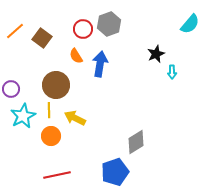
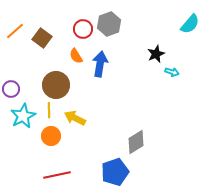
cyan arrow: rotated 72 degrees counterclockwise
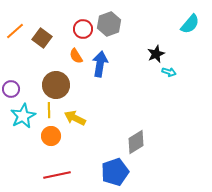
cyan arrow: moved 3 px left
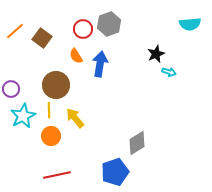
cyan semicircle: rotated 45 degrees clockwise
yellow arrow: rotated 25 degrees clockwise
gray diamond: moved 1 px right, 1 px down
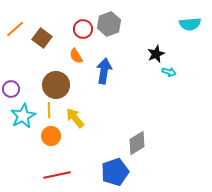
orange line: moved 2 px up
blue arrow: moved 4 px right, 7 px down
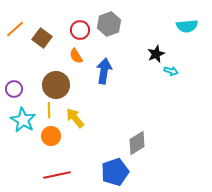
cyan semicircle: moved 3 px left, 2 px down
red circle: moved 3 px left, 1 px down
cyan arrow: moved 2 px right, 1 px up
purple circle: moved 3 px right
cyan star: moved 4 px down; rotated 15 degrees counterclockwise
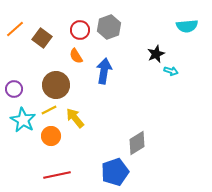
gray hexagon: moved 3 px down
yellow line: rotated 63 degrees clockwise
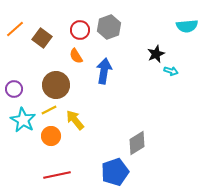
yellow arrow: moved 2 px down
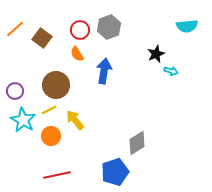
orange semicircle: moved 1 px right, 2 px up
purple circle: moved 1 px right, 2 px down
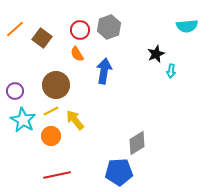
cyan arrow: rotated 80 degrees clockwise
yellow line: moved 2 px right, 1 px down
blue pentagon: moved 4 px right; rotated 16 degrees clockwise
